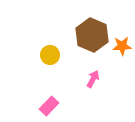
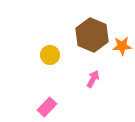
pink rectangle: moved 2 px left, 1 px down
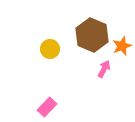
orange star: rotated 18 degrees counterclockwise
yellow circle: moved 6 px up
pink arrow: moved 11 px right, 10 px up
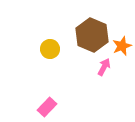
pink arrow: moved 2 px up
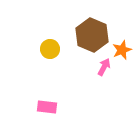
orange star: moved 4 px down
pink rectangle: rotated 54 degrees clockwise
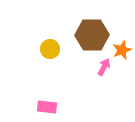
brown hexagon: rotated 24 degrees counterclockwise
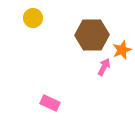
yellow circle: moved 17 px left, 31 px up
pink rectangle: moved 3 px right, 4 px up; rotated 18 degrees clockwise
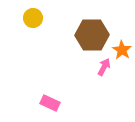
orange star: rotated 18 degrees counterclockwise
